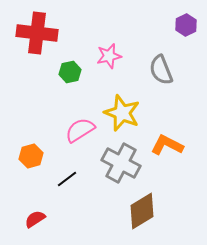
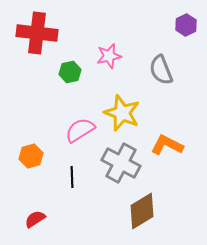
black line: moved 5 px right, 2 px up; rotated 55 degrees counterclockwise
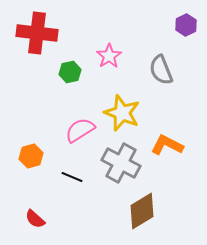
pink star: rotated 20 degrees counterclockwise
black line: rotated 65 degrees counterclockwise
red semicircle: rotated 105 degrees counterclockwise
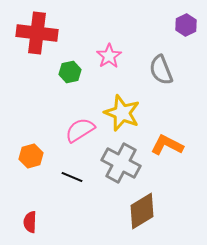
red semicircle: moved 5 px left, 3 px down; rotated 50 degrees clockwise
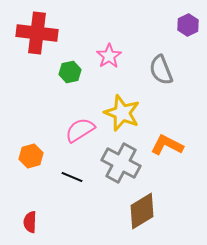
purple hexagon: moved 2 px right
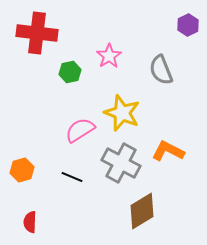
orange L-shape: moved 1 px right, 6 px down
orange hexagon: moved 9 px left, 14 px down
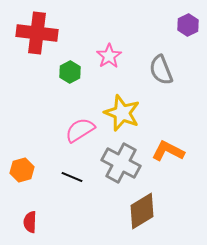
green hexagon: rotated 15 degrees counterclockwise
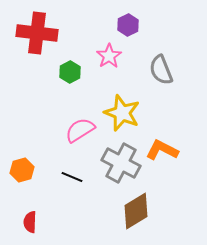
purple hexagon: moved 60 px left
orange L-shape: moved 6 px left, 1 px up
brown diamond: moved 6 px left
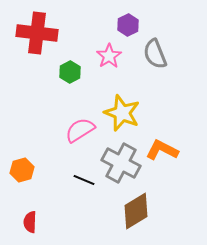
gray semicircle: moved 6 px left, 16 px up
black line: moved 12 px right, 3 px down
